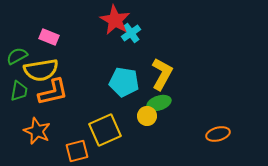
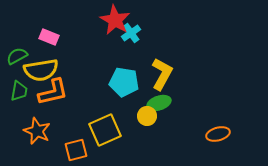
orange square: moved 1 px left, 1 px up
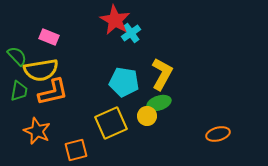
green semicircle: rotated 75 degrees clockwise
yellow square: moved 6 px right, 7 px up
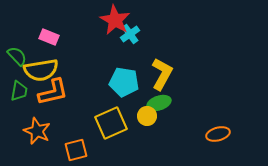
cyan cross: moved 1 px left, 1 px down
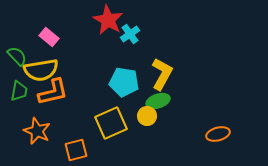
red star: moved 7 px left
pink rectangle: rotated 18 degrees clockwise
green ellipse: moved 1 px left, 2 px up
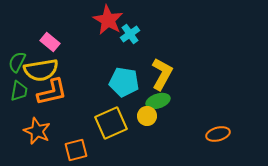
pink rectangle: moved 1 px right, 5 px down
green semicircle: moved 6 px down; rotated 110 degrees counterclockwise
orange L-shape: moved 1 px left
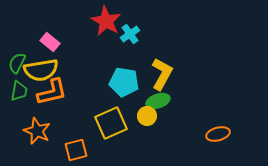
red star: moved 2 px left, 1 px down
green semicircle: moved 1 px down
